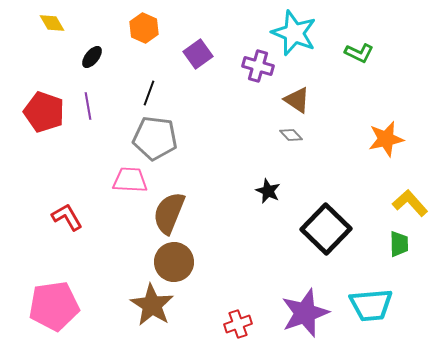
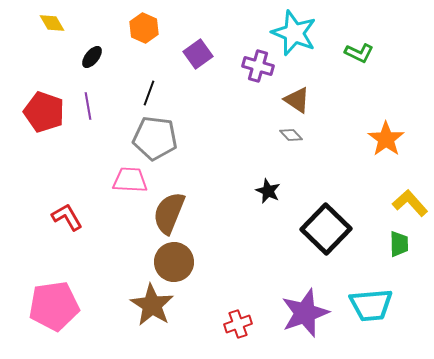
orange star: rotated 24 degrees counterclockwise
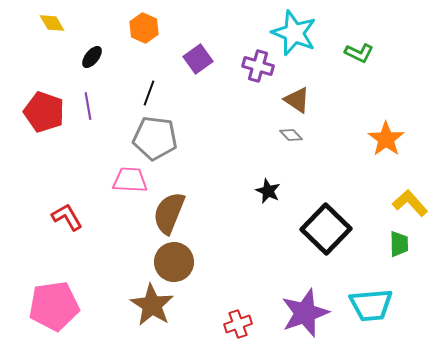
purple square: moved 5 px down
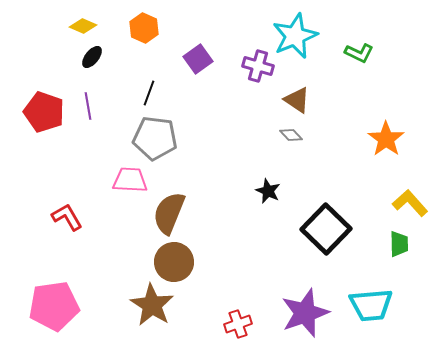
yellow diamond: moved 31 px right, 3 px down; rotated 36 degrees counterclockwise
cyan star: moved 1 px right, 3 px down; rotated 27 degrees clockwise
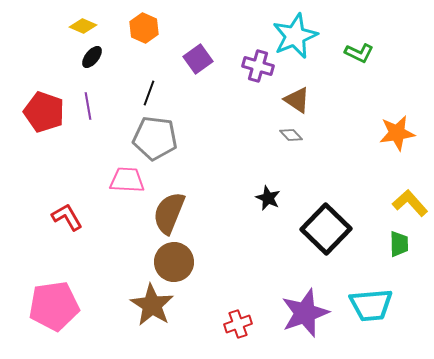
orange star: moved 11 px right, 6 px up; rotated 27 degrees clockwise
pink trapezoid: moved 3 px left
black star: moved 7 px down
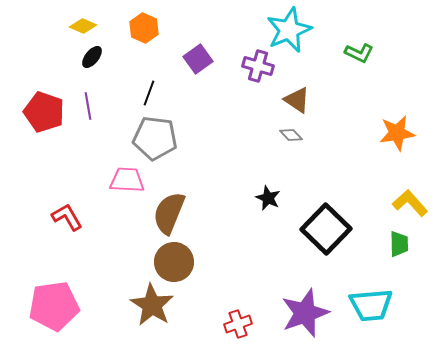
cyan star: moved 6 px left, 6 px up
